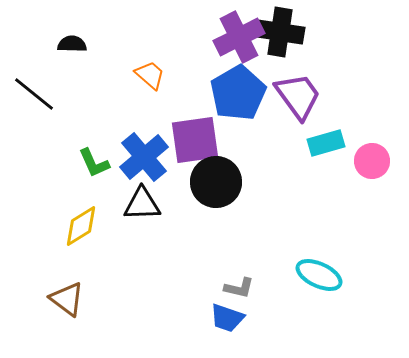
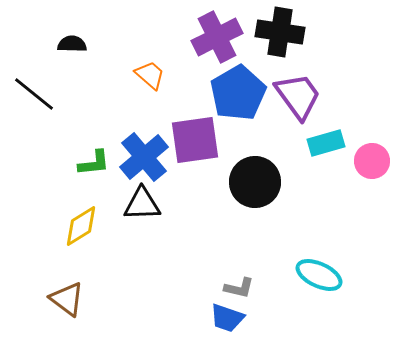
purple cross: moved 22 px left
green L-shape: rotated 72 degrees counterclockwise
black circle: moved 39 px right
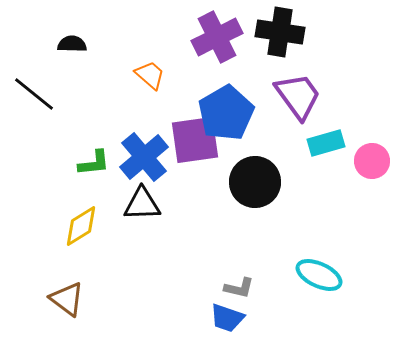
blue pentagon: moved 12 px left, 20 px down
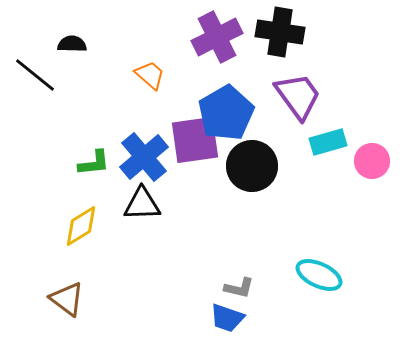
black line: moved 1 px right, 19 px up
cyan rectangle: moved 2 px right, 1 px up
black circle: moved 3 px left, 16 px up
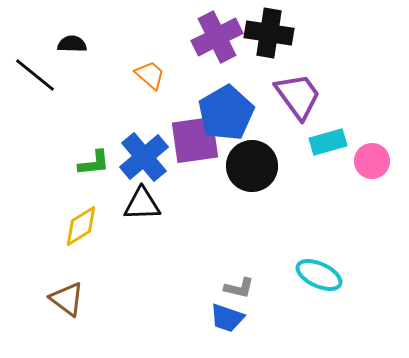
black cross: moved 11 px left, 1 px down
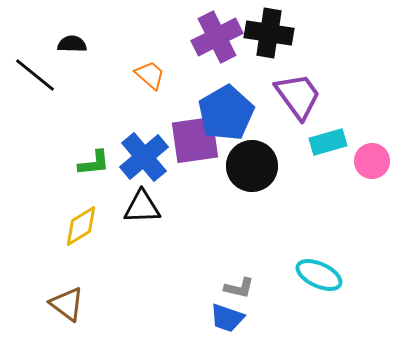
black triangle: moved 3 px down
brown triangle: moved 5 px down
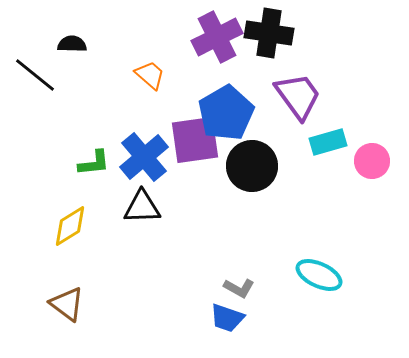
yellow diamond: moved 11 px left
gray L-shape: rotated 16 degrees clockwise
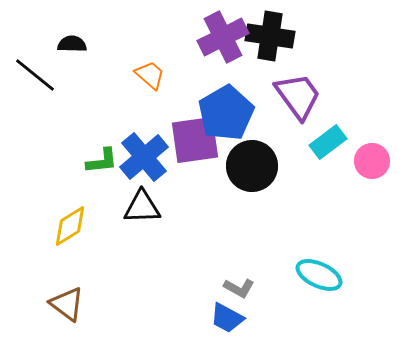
black cross: moved 1 px right, 3 px down
purple cross: moved 6 px right
cyan rectangle: rotated 21 degrees counterclockwise
green L-shape: moved 8 px right, 2 px up
blue trapezoid: rotated 9 degrees clockwise
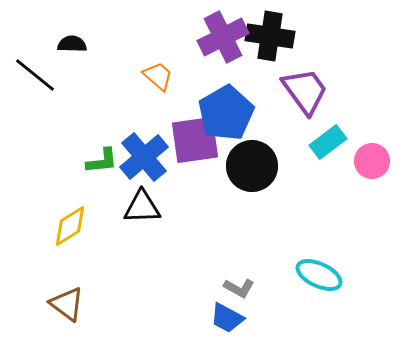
orange trapezoid: moved 8 px right, 1 px down
purple trapezoid: moved 7 px right, 5 px up
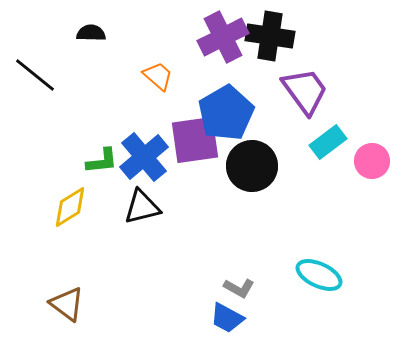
black semicircle: moved 19 px right, 11 px up
black triangle: rotated 12 degrees counterclockwise
yellow diamond: moved 19 px up
